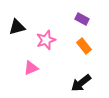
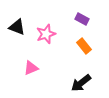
black triangle: rotated 36 degrees clockwise
pink star: moved 6 px up
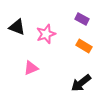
orange rectangle: rotated 21 degrees counterclockwise
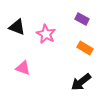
pink star: rotated 24 degrees counterclockwise
orange rectangle: moved 1 px right, 2 px down
pink triangle: moved 8 px left; rotated 42 degrees clockwise
black arrow: moved 1 px up
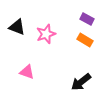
purple rectangle: moved 5 px right
pink star: rotated 24 degrees clockwise
orange rectangle: moved 8 px up
pink triangle: moved 4 px right, 4 px down
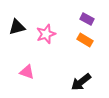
black triangle: rotated 36 degrees counterclockwise
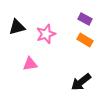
purple rectangle: moved 2 px left
pink triangle: moved 3 px right, 8 px up; rotated 28 degrees counterclockwise
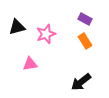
orange rectangle: moved 1 px down; rotated 28 degrees clockwise
